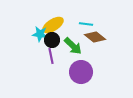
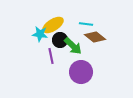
black circle: moved 8 px right
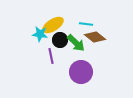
green arrow: moved 3 px right, 3 px up
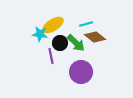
cyan line: rotated 24 degrees counterclockwise
black circle: moved 3 px down
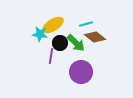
purple line: rotated 21 degrees clockwise
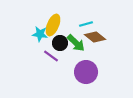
yellow ellipse: rotated 35 degrees counterclockwise
purple line: rotated 63 degrees counterclockwise
purple circle: moved 5 px right
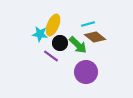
cyan line: moved 2 px right
green arrow: moved 2 px right, 2 px down
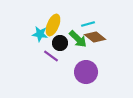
green arrow: moved 6 px up
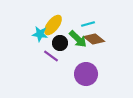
yellow ellipse: rotated 15 degrees clockwise
brown diamond: moved 1 px left, 2 px down
purple circle: moved 2 px down
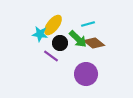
brown diamond: moved 4 px down
